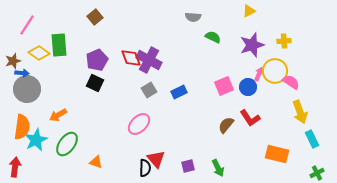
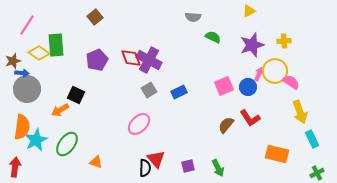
green rectangle: moved 3 px left
black square: moved 19 px left, 12 px down
orange arrow: moved 2 px right, 5 px up
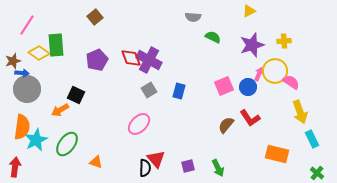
blue rectangle: moved 1 px up; rotated 49 degrees counterclockwise
green cross: rotated 24 degrees counterclockwise
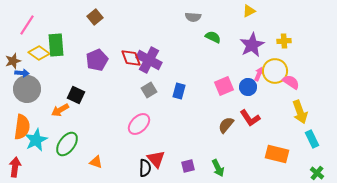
purple star: rotated 10 degrees counterclockwise
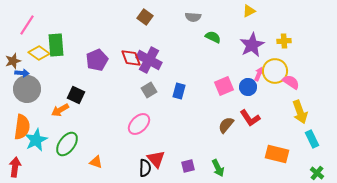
brown square: moved 50 px right; rotated 14 degrees counterclockwise
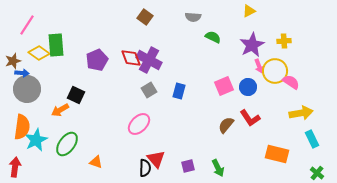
pink arrow: moved 8 px up; rotated 136 degrees clockwise
yellow arrow: moved 1 px right, 1 px down; rotated 80 degrees counterclockwise
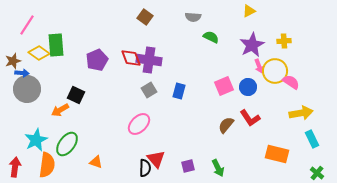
green semicircle: moved 2 px left
purple cross: rotated 20 degrees counterclockwise
orange semicircle: moved 25 px right, 38 px down
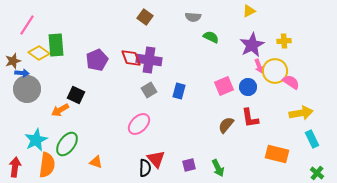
red L-shape: rotated 25 degrees clockwise
purple square: moved 1 px right, 1 px up
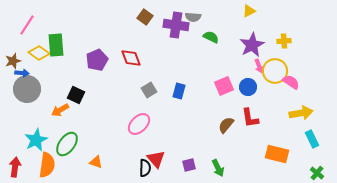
purple cross: moved 27 px right, 35 px up
